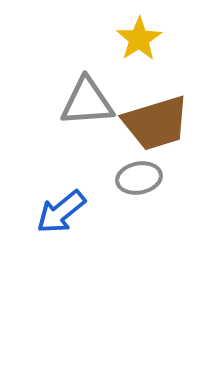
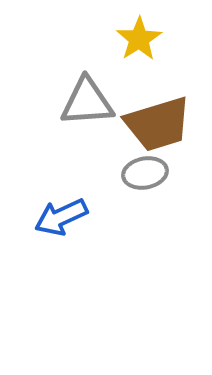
brown trapezoid: moved 2 px right, 1 px down
gray ellipse: moved 6 px right, 5 px up
blue arrow: moved 5 px down; rotated 14 degrees clockwise
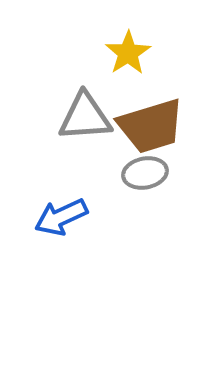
yellow star: moved 11 px left, 14 px down
gray triangle: moved 2 px left, 15 px down
brown trapezoid: moved 7 px left, 2 px down
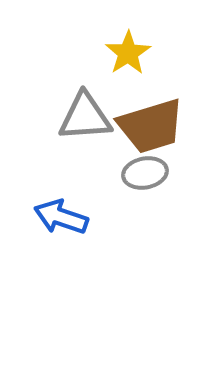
blue arrow: rotated 44 degrees clockwise
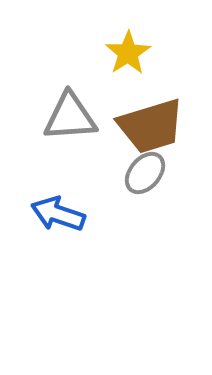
gray triangle: moved 15 px left
gray ellipse: rotated 39 degrees counterclockwise
blue arrow: moved 3 px left, 3 px up
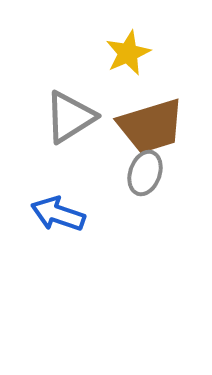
yellow star: rotated 9 degrees clockwise
gray triangle: rotated 28 degrees counterclockwise
gray ellipse: rotated 21 degrees counterclockwise
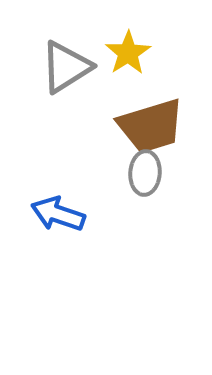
yellow star: rotated 9 degrees counterclockwise
gray triangle: moved 4 px left, 50 px up
gray ellipse: rotated 15 degrees counterclockwise
